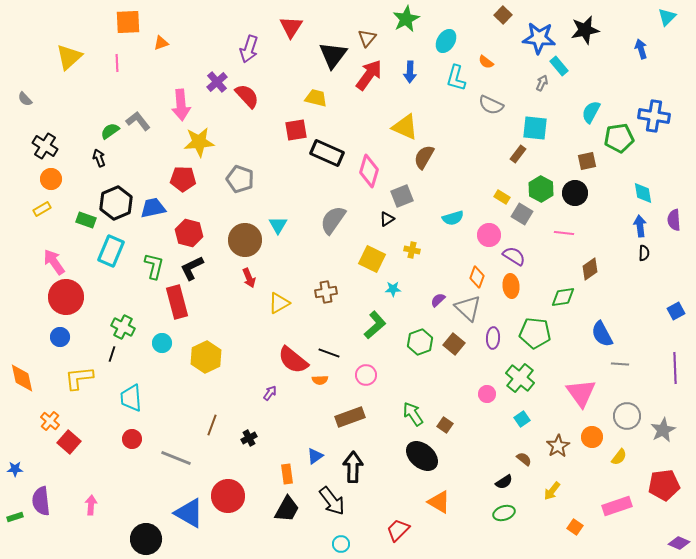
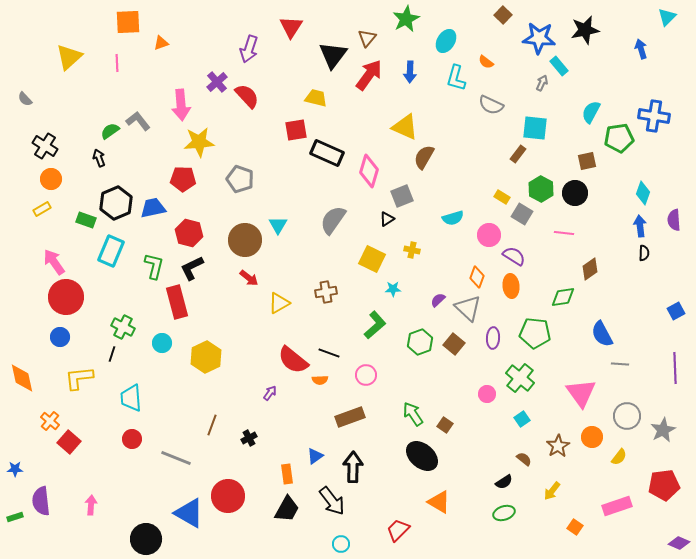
cyan diamond at (643, 193): rotated 30 degrees clockwise
red arrow at (249, 278): rotated 30 degrees counterclockwise
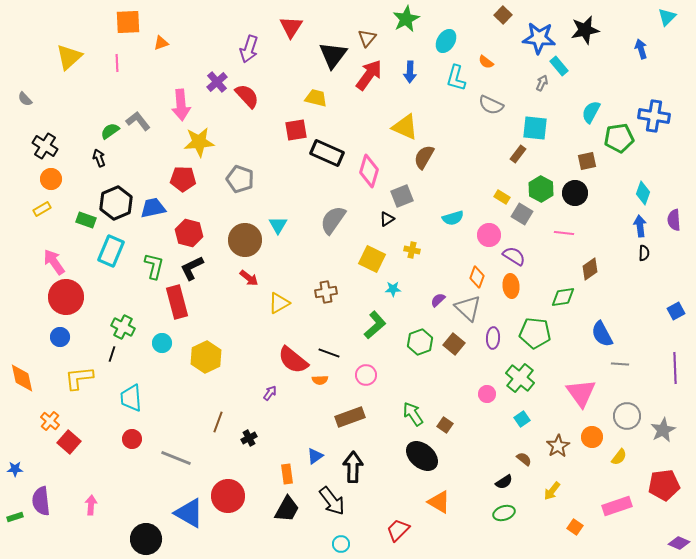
brown line at (212, 425): moved 6 px right, 3 px up
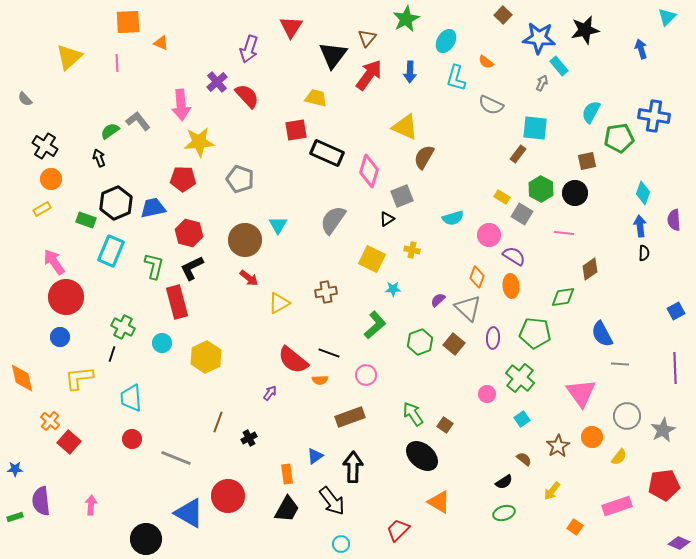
orange triangle at (161, 43): rotated 42 degrees clockwise
